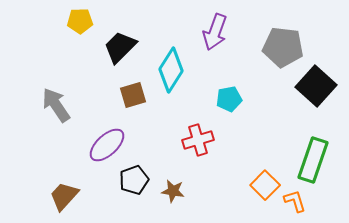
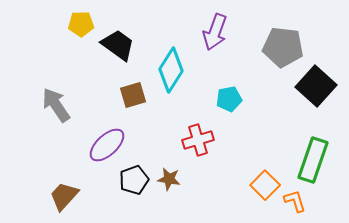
yellow pentagon: moved 1 px right, 3 px down
black trapezoid: moved 2 px left, 2 px up; rotated 81 degrees clockwise
brown star: moved 4 px left, 12 px up
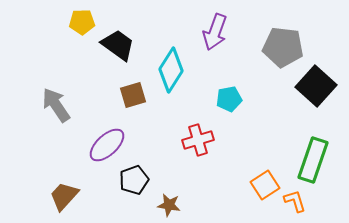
yellow pentagon: moved 1 px right, 2 px up
brown star: moved 26 px down
orange square: rotated 12 degrees clockwise
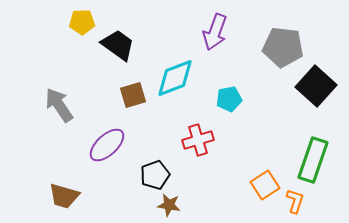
cyan diamond: moved 4 px right, 8 px down; rotated 36 degrees clockwise
gray arrow: moved 3 px right
black pentagon: moved 21 px right, 5 px up
brown trapezoid: rotated 116 degrees counterclockwise
orange L-shape: rotated 35 degrees clockwise
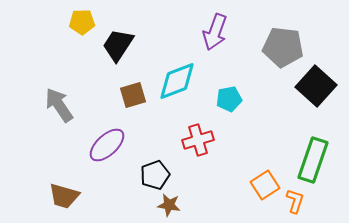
black trapezoid: rotated 93 degrees counterclockwise
cyan diamond: moved 2 px right, 3 px down
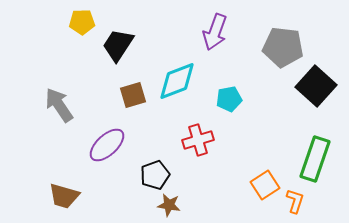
green rectangle: moved 2 px right, 1 px up
